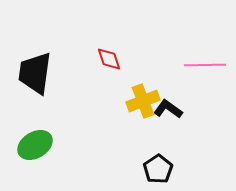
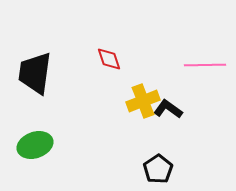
green ellipse: rotated 12 degrees clockwise
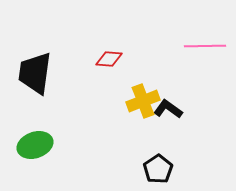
red diamond: rotated 68 degrees counterclockwise
pink line: moved 19 px up
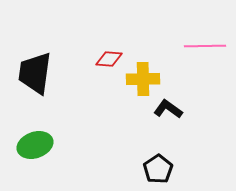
yellow cross: moved 22 px up; rotated 20 degrees clockwise
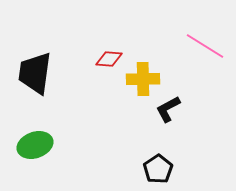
pink line: rotated 33 degrees clockwise
black L-shape: rotated 64 degrees counterclockwise
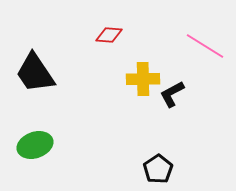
red diamond: moved 24 px up
black trapezoid: rotated 42 degrees counterclockwise
black L-shape: moved 4 px right, 15 px up
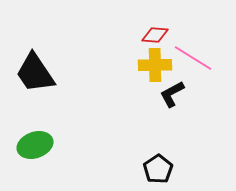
red diamond: moved 46 px right
pink line: moved 12 px left, 12 px down
yellow cross: moved 12 px right, 14 px up
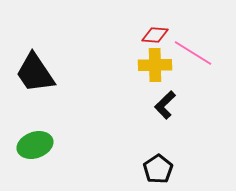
pink line: moved 5 px up
black L-shape: moved 7 px left, 11 px down; rotated 16 degrees counterclockwise
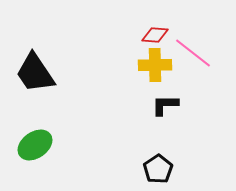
pink line: rotated 6 degrees clockwise
black L-shape: rotated 44 degrees clockwise
green ellipse: rotated 16 degrees counterclockwise
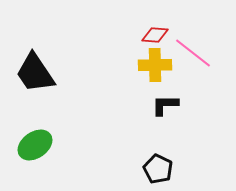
black pentagon: rotated 12 degrees counterclockwise
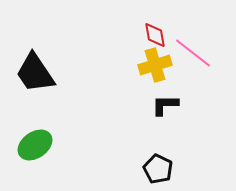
red diamond: rotated 76 degrees clockwise
yellow cross: rotated 16 degrees counterclockwise
